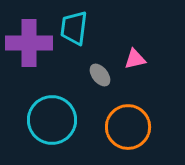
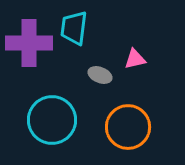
gray ellipse: rotated 30 degrees counterclockwise
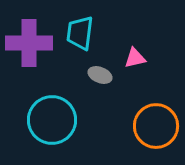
cyan trapezoid: moved 6 px right, 5 px down
pink triangle: moved 1 px up
orange circle: moved 28 px right, 1 px up
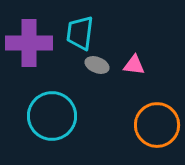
pink triangle: moved 1 px left, 7 px down; rotated 20 degrees clockwise
gray ellipse: moved 3 px left, 10 px up
cyan circle: moved 4 px up
orange circle: moved 1 px right, 1 px up
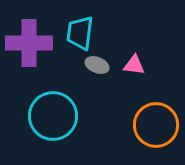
cyan circle: moved 1 px right
orange circle: moved 1 px left
